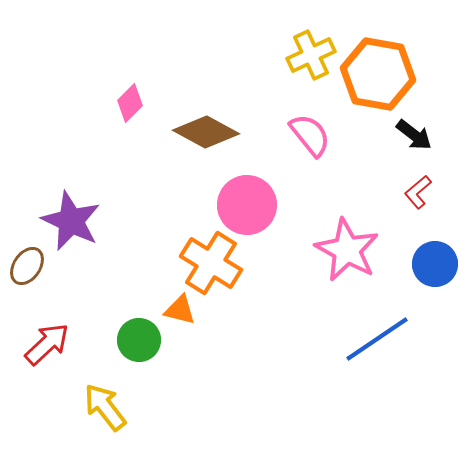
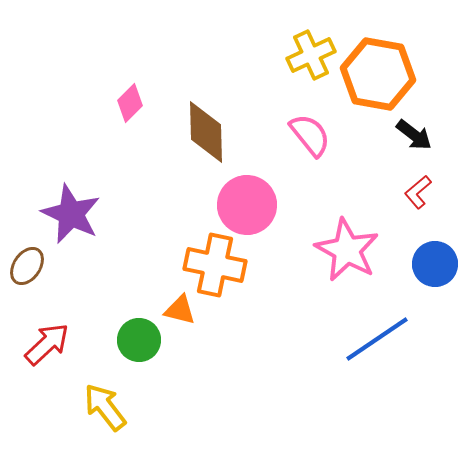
brown diamond: rotated 60 degrees clockwise
purple star: moved 7 px up
orange cross: moved 4 px right, 2 px down; rotated 20 degrees counterclockwise
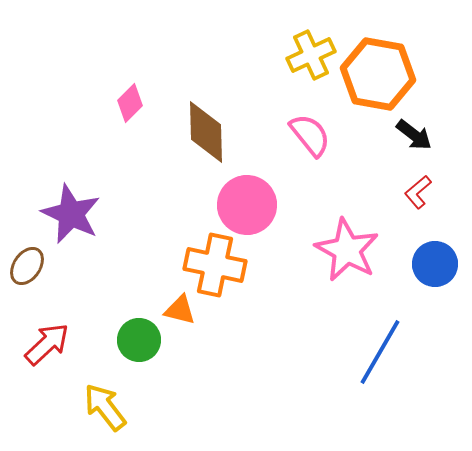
blue line: moved 3 px right, 13 px down; rotated 26 degrees counterclockwise
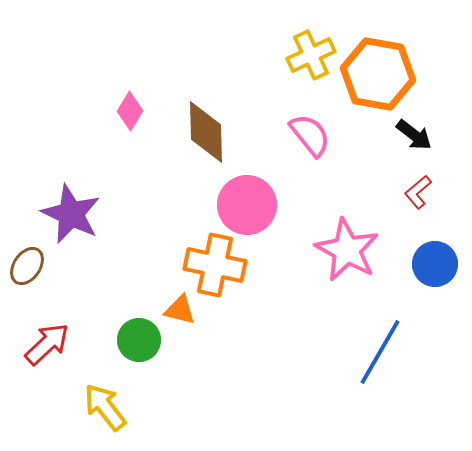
pink diamond: moved 8 px down; rotated 15 degrees counterclockwise
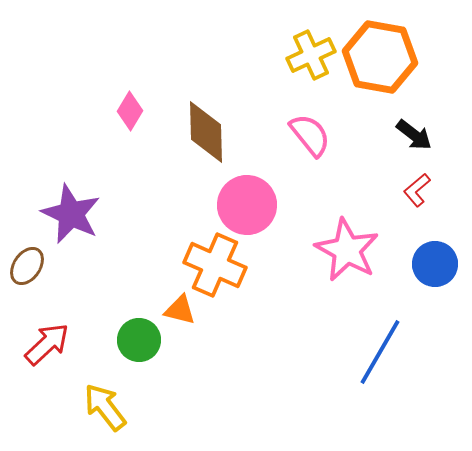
orange hexagon: moved 2 px right, 17 px up
red L-shape: moved 1 px left, 2 px up
orange cross: rotated 12 degrees clockwise
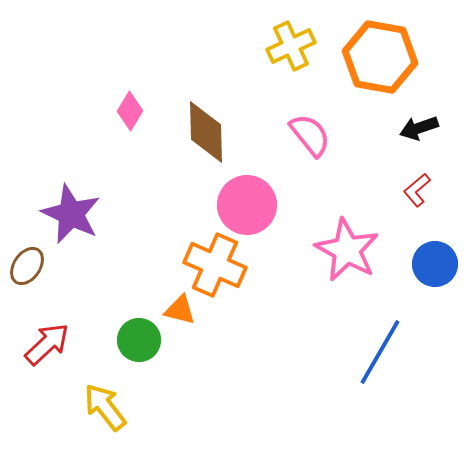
yellow cross: moved 20 px left, 9 px up
black arrow: moved 5 px right, 7 px up; rotated 123 degrees clockwise
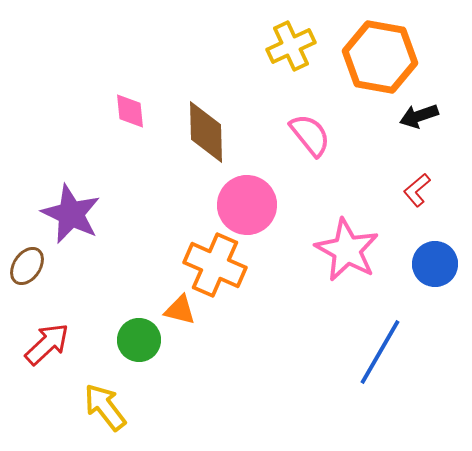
pink diamond: rotated 36 degrees counterclockwise
black arrow: moved 12 px up
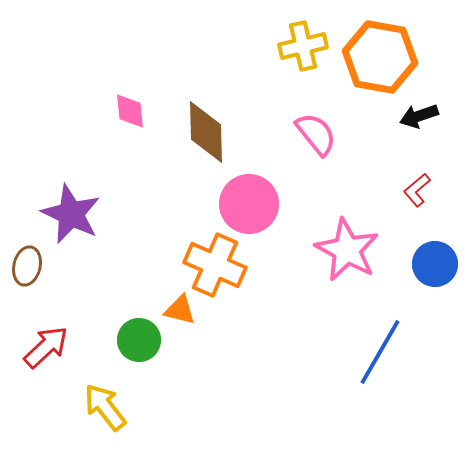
yellow cross: moved 12 px right; rotated 12 degrees clockwise
pink semicircle: moved 6 px right, 1 px up
pink circle: moved 2 px right, 1 px up
brown ellipse: rotated 21 degrees counterclockwise
red arrow: moved 1 px left, 3 px down
